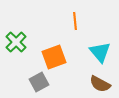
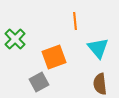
green cross: moved 1 px left, 3 px up
cyan triangle: moved 2 px left, 4 px up
brown semicircle: rotated 55 degrees clockwise
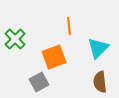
orange line: moved 6 px left, 5 px down
cyan triangle: rotated 25 degrees clockwise
brown semicircle: moved 2 px up
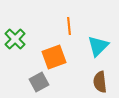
cyan triangle: moved 2 px up
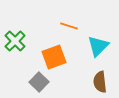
orange line: rotated 66 degrees counterclockwise
green cross: moved 2 px down
gray square: rotated 18 degrees counterclockwise
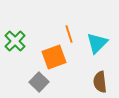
orange line: moved 8 px down; rotated 54 degrees clockwise
cyan triangle: moved 1 px left, 3 px up
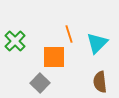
orange square: rotated 20 degrees clockwise
gray square: moved 1 px right, 1 px down
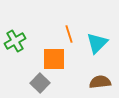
green cross: rotated 15 degrees clockwise
orange square: moved 2 px down
brown semicircle: rotated 90 degrees clockwise
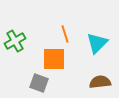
orange line: moved 4 px left
gray square: moved 1 px left; rotated 24 degrees counterclockwise
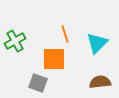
gray square: moved 1 px left
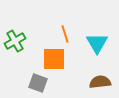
cyan triangle: rotated 15 degrees counterclockwise
